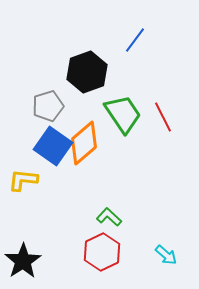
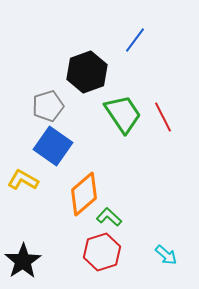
orange diamond: moved 51 px down
yellow L-shape: rotated 24 degrees clockwise
red hexagon: rotated 9 degrees clockwise
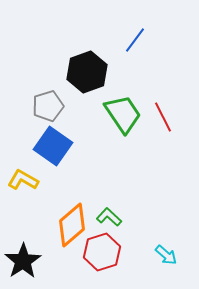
orange diamond: moved 12 px left, 31 px down
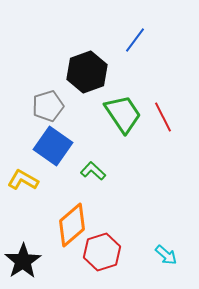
green L-shape: moved 16 px left, 46 px up
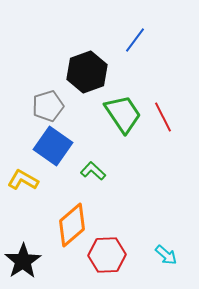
red hexagon: moved 5 px right, 3 px down; rotated 15 degrees clockwise
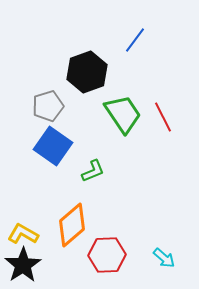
green L-shape: rotated 115 degrees clockwise
yellow L-shape: moved 54 px down
cyan arrow: moved 2 px left, 3 px down
black star: moved 4 px down
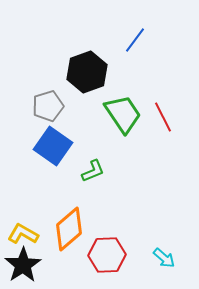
orange diamond: moved 3 px left, 4 px down
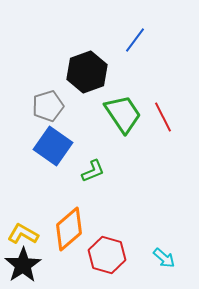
red hexagon: rotated 18 degrees clockwise
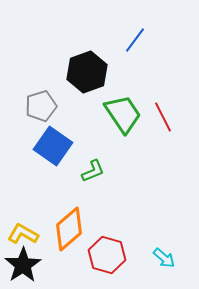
gray pentagon: moved 7 px left
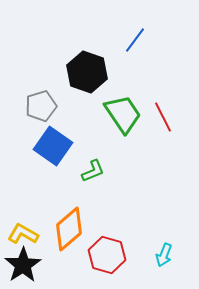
black hexagon: rotated 21 degrees counterclockwise
cyan arrow: moved 3 px up; rotated 70 degrees clockwise
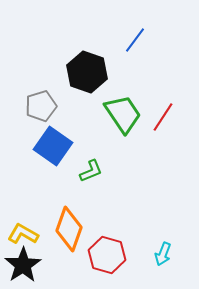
red line: rotated 60 degrees clockwise
green L-shape: moved 2 px left
orange diamond: rotated 30 degrees counterclockwise
cyan arrow: moved 1 px left, 1 px up
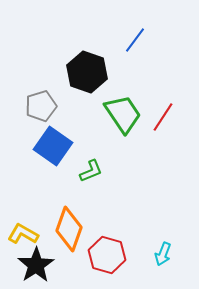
black star: moved 13 px right
